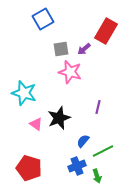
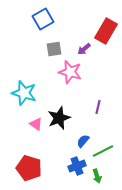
gray square: moved 7 px left
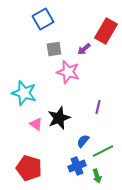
pink star: moved 2 px left
